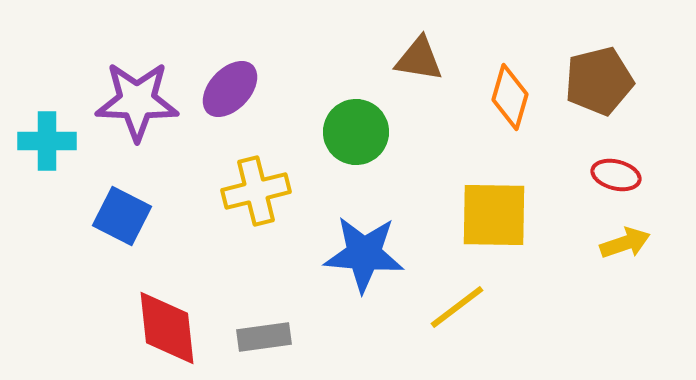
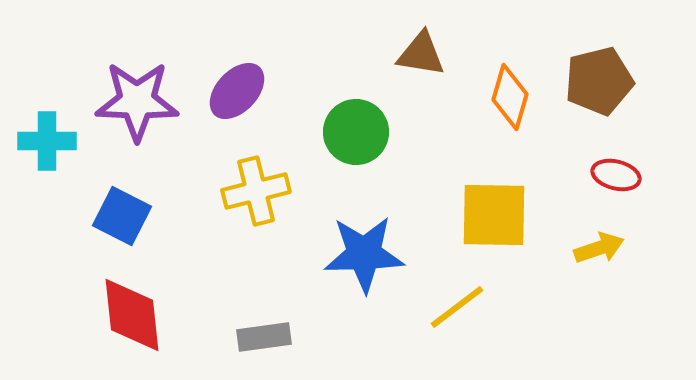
brown triangle: moved 2 px right, 5 px up
purple ellipse: moved 7 px right, 2 px down
yellow arrow: moved 26 px left, 5 px down
blue star: rotated 6 degrees counterclockwise
red diamond: moved 35 px left, 13 px up
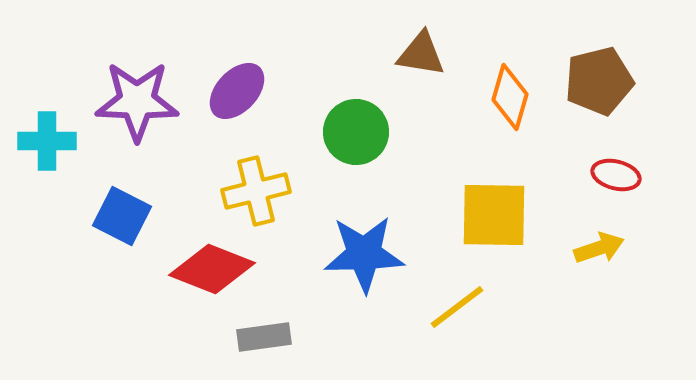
red diamond: moved 80 px right, 46 px up; rotated 62 degrees counterclockwise
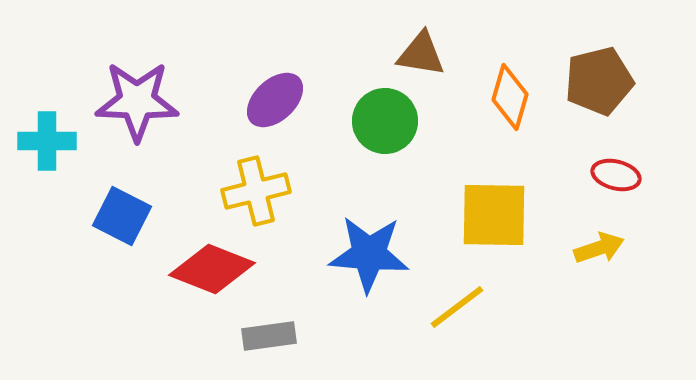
purple ellipse: moved 38 px right, 9 px down; rotated 4 degrees clockwise
green circle: moved 29 px right, 11 px up
blue star: moved 5 px right; rotated 6 degrees clockwise
gray rectangle: moved 5 px right, 1 px up
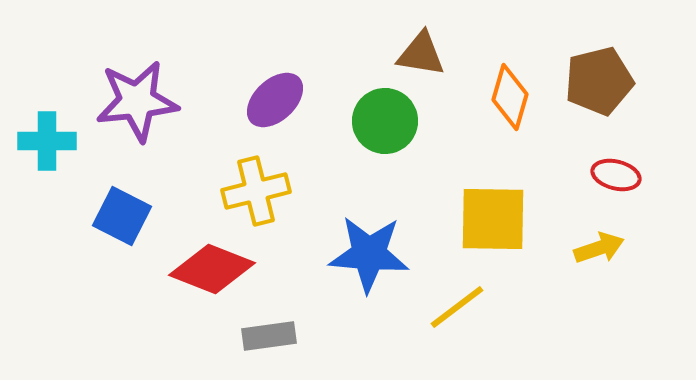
purple star: rotated 8 degrees counterclockwise
yellow square: moved 1 px left, 4 px down
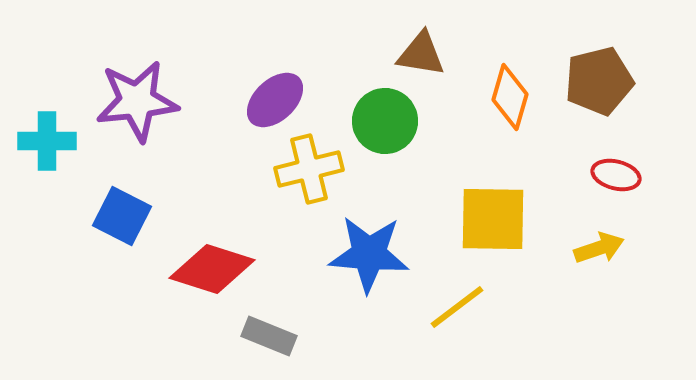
yellow cross: moved 53 px right, 22 px up
red diamond: rotated 4 degrees counterclockwise
gray rectangle: rotated 30 degrees clockwise
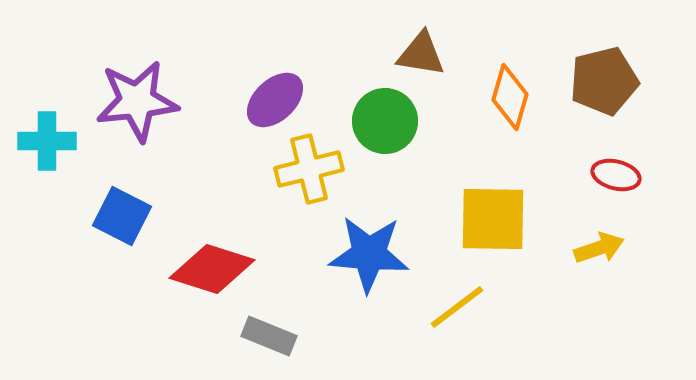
brown pentagon: moved 5 px right
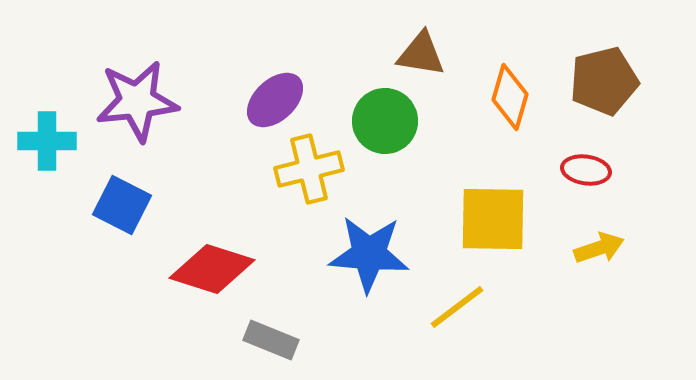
red ellipse: moved 30 px left, 5 px up; rotated 6 degrees counterclockwise
blue square: moved 11 px up
gray rectangle: moved 2 px right, 4 px down
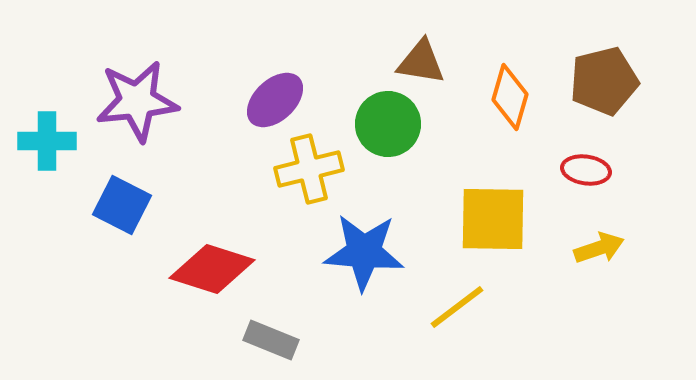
brown triangle: moved 8 px down
green circle: moved 3 px right, 3 px down
blue star: moved 5 px left, 2 px up
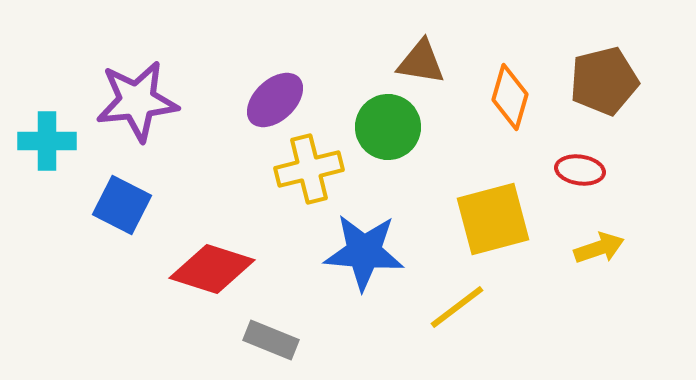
green circle: moved 3 px down
red ellipse: moved 6 px left
yellow square: rotated 16 degrees counterclockwise
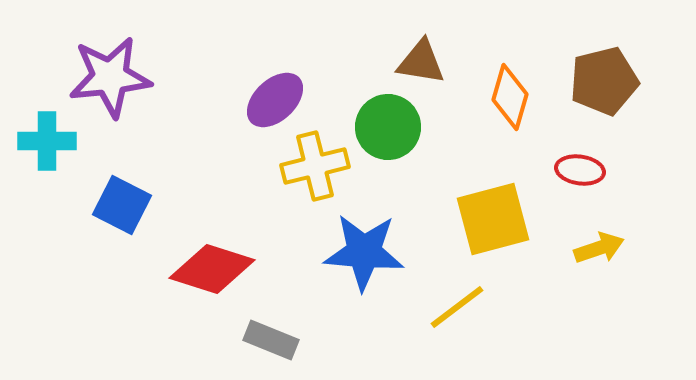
purple star: moved 27 px left, 24 px up
yellow cross: moved 6 px right, 3 px up
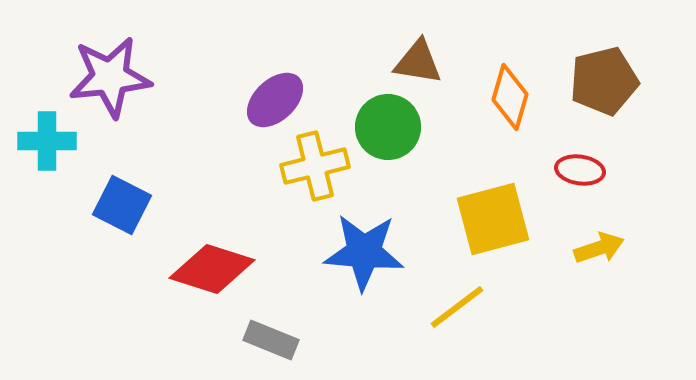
brown triangle: moved 3 px left
